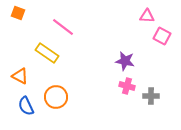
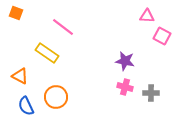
orange square: moved 2 px left
pink cross: moved 2 px left, 1 px down
gray cross: moved 3 px up
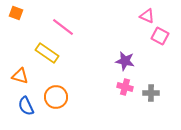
pink triangle: rotated 21 degrees clockwise
pink square: moved 2 px left
orange triangle: rotated 12 degrees counterclockwise
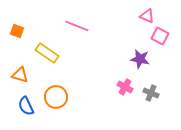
orange square: moved 1 px right, 18 px down
pink line: moved 14 px right, 1 px up; rotated 15 degrees counterclockwise
purple star: moved 15 px right, 2 px up
orange triangle: moved 1 px up
pink cross: rotated 14 degrees clockwise
gray cross: rotated 21 degrees clockwise
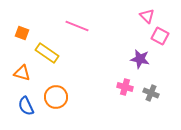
pink triangle: rotated 21 degrees clockwise
orange square: moved 5 px right, 2 px down
orange triangle: moved 2 px right, 2 px up
pink cross: rotated 14 degrees counterclockwise
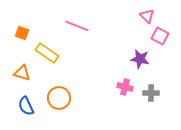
gray cross: rotated 21 degrees counterclockwise
orange circle: moved 3 px right, 1 px down
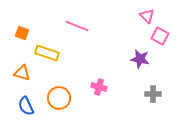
yellow rectangle: rotated 15 degrees counterclockwise
pink cross: moved 26 px left
gray cross: moved 2 px right, 1 px down
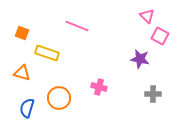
blue semicircle: moved 1 px right, 2 px down; rotated 42 degrees clockwise
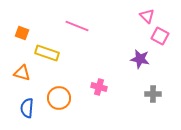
blue semicircle: rotated 12 degrees counterclockwise
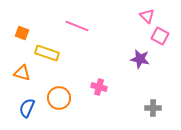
gray cross: moved 14 px down
blue semicircle: rotated 18 degrees clockwise
